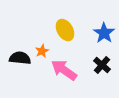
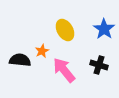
blue star: moved 4 px up
black semicircle: moved 2 px down
black cross: moved 3 px left; rotated 24 degrees counterclockwise
pink arrow: rotated 16 degrees clockwise
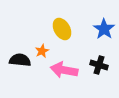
yellow ellipse: moved 3 px left, 1 px up
pink arrow: rotated 40 degrees counterclockwise
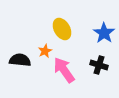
blue star: moved 4 px down
orange star: moved 3 px right
pink arrow: rotated 44 degrees clockwise
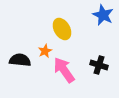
blue star: moved 1 px left, 18 px up; rotated 10 degrees counterclockwise
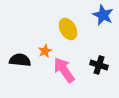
yellow ellipse: moved 6 px right
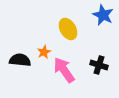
orange star: moved 1 px left, 1 px down
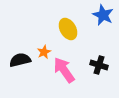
black semicircle: rotated 20 degrees counterclockwise
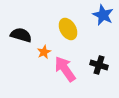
black semicircle: moved 1 px right, 25 px up; rotated 30 degrees clockwise
pink arrow: moved 1 px right, 1 px up
